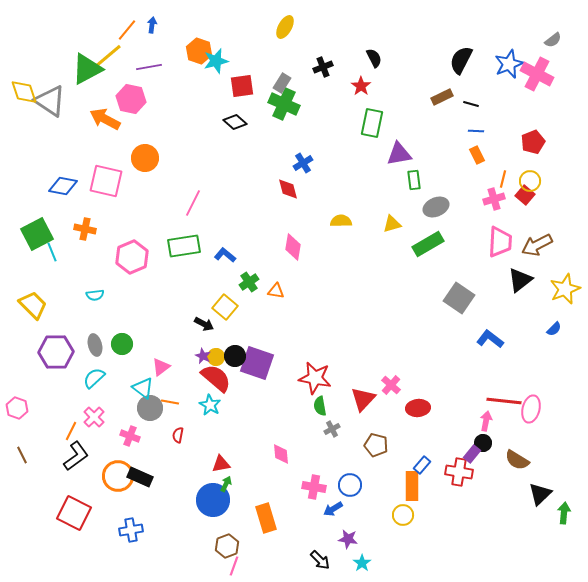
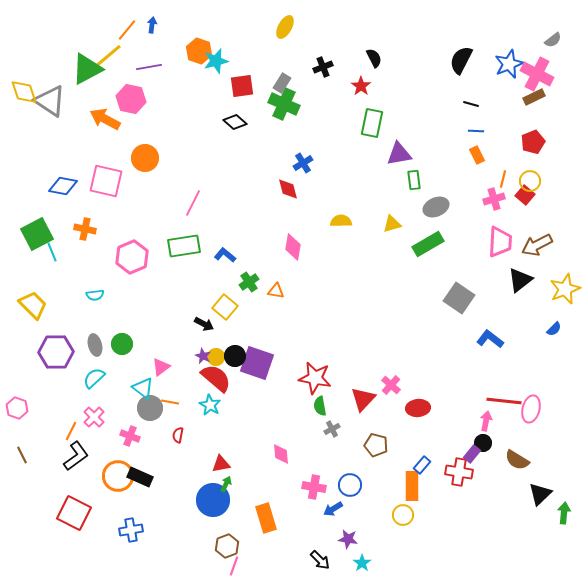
brown rectangle at (442, 97): moved 92 px right
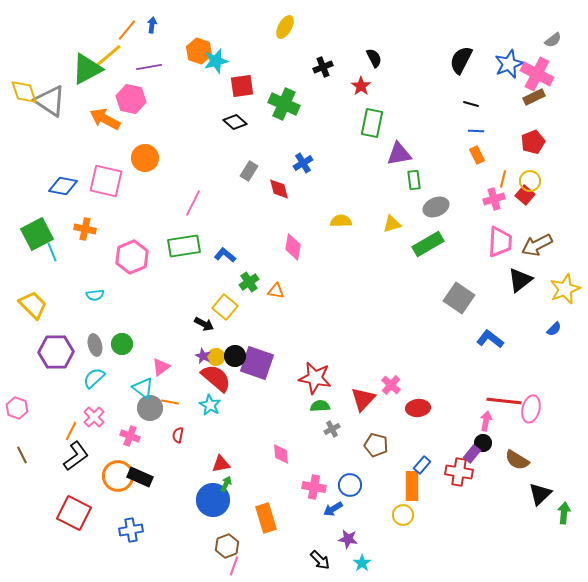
gray rectangle at (282, 83): moved 33 px left, 88 px down
red diamond at (288, 189): moved 9 px left
green semicircle at (320, 406): rotated 96 degrees clockwise
